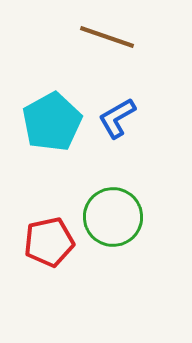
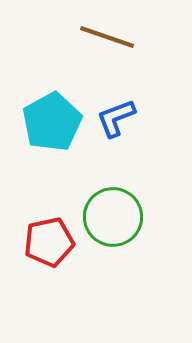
blue L-shape: moved 1 px left; rotated 9 degrees clockwise
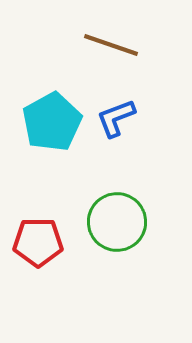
brown line: moved 4 px right, 8 px down
green circle: moved 4 px right, 5 px down
red pentagon: moved 11 px left; rotated 12 degrees clockwise
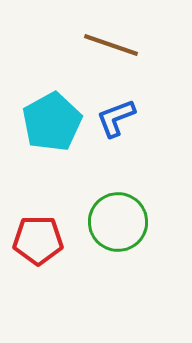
green circle: moved 1 px right
red pentagon: moved 2 px up
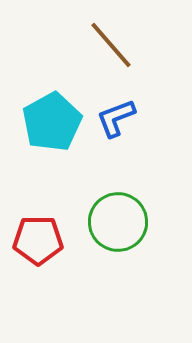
brown line: rotated 30 degrees clockwise
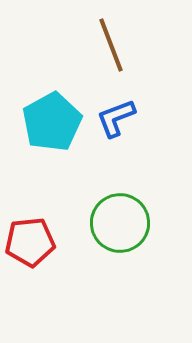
brown line: rotated 20 degrees clockwise
green circle: moved 2 px right, 1 px down
red pentagon: moved 8 px left, 2 px down; rotated 6 degrees counterclockwise
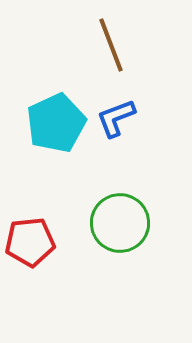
cyan pentagon: moved 4 px right, 1 px down; rotated 4 degrees clockwise
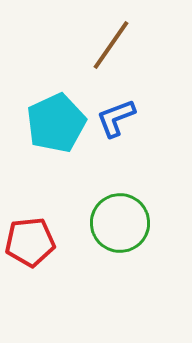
brown line: rotated 56 degrees clockwise
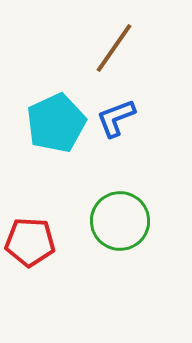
brown line: moved 3 px right, 3 px down
green circle: moved 2 px up
red pentagon: rotated 9 degrees clockwise
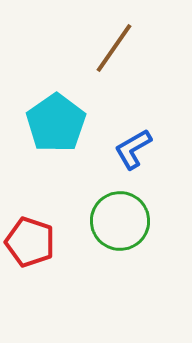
blue L-shape: moved 17 px right, 31 px down; rotated 9 degrees counterclockwise
cyan pentagon: rotated 10 degrees counterclockwise
red pentagon: rotated 15 degrees clockwise
